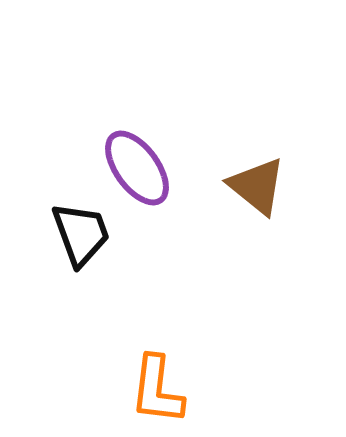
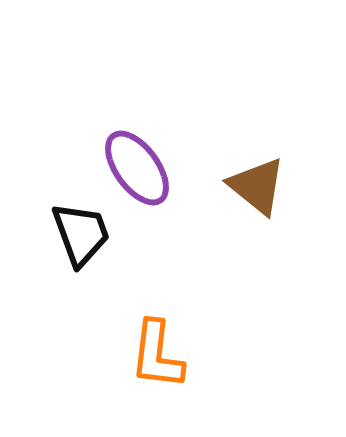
orange L-shape: moved 35 px up
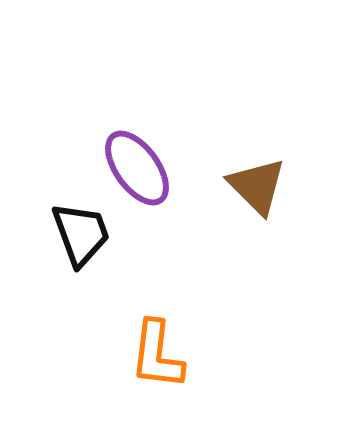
brown triangle: rotated 6 degrees clockwise
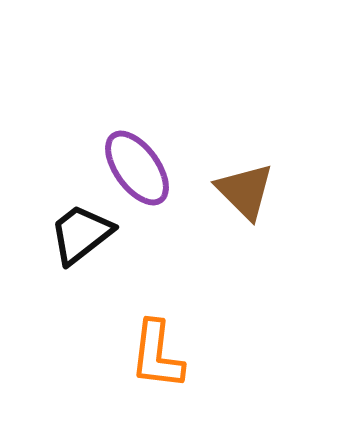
brown triangle: moved 12 px left, 5 px down
black trapezoid: rotated 108 degrees counterclockwise
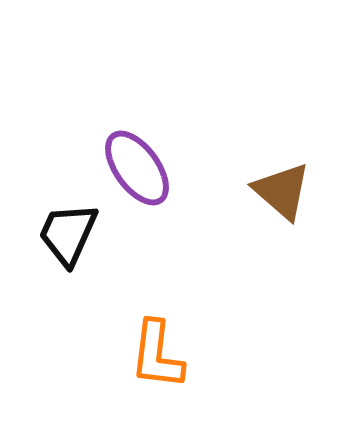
brown triangle: moved 37 px right; rotated 4 degrees counterclockwise
black trapezoid: moved 13 px left; rotated 28 degrees counterclockwise
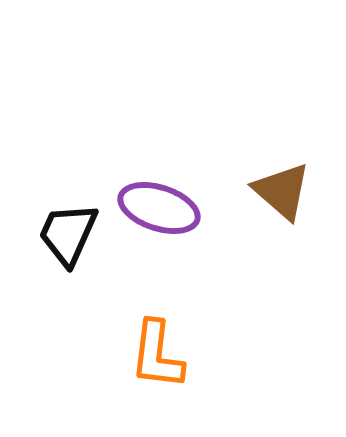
purple ellipse: moved 22 px right, 40 px down; rotated 36 degrees counterclockwise
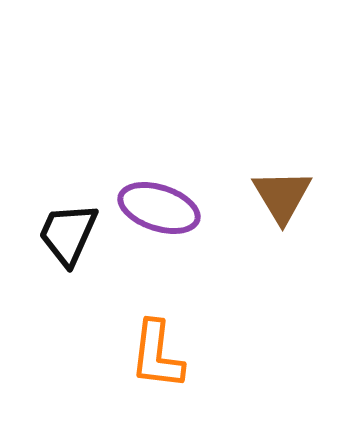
brown triangle: moved 5 px down; rotated 18 degrees clockwise
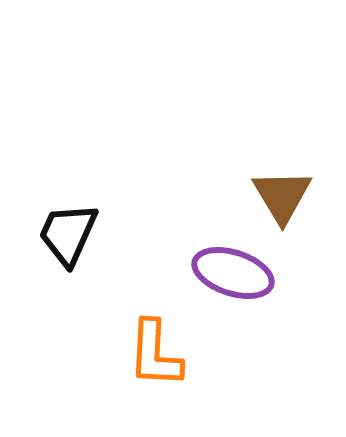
purple ellipse: moved 74 px right, 65 px down
orange L-shape: moved 2 px left, 1 px up; rotated 4 degrees counterclockwise
